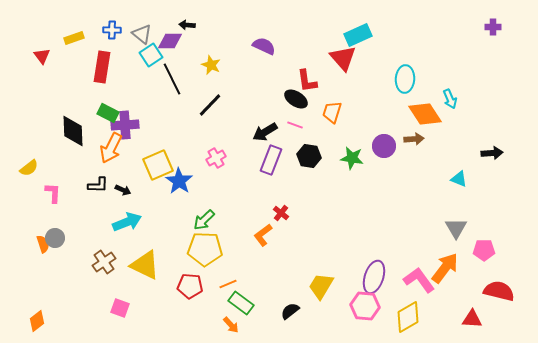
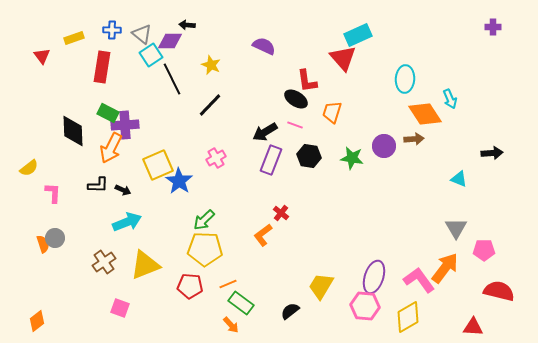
yellow triangle at (145, 265): rotated 48 degrees counterclockwise
red triangle at (472, 319): moved 1 px right, 8 px down
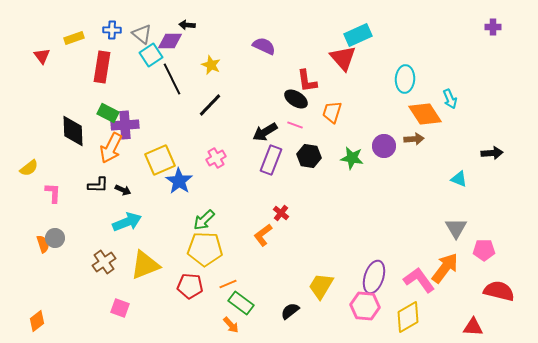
yellow square at (158, 165): moved 2 px right, 5 px up
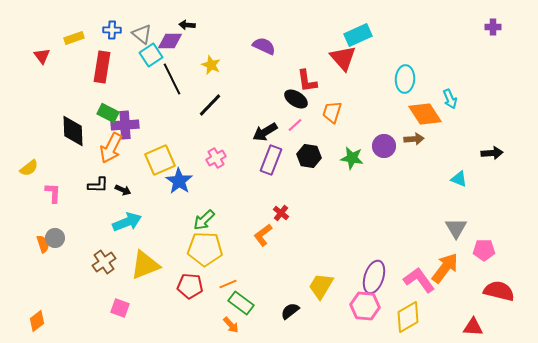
pink line at (295, 125): rotated 63 degrees counterclockwise
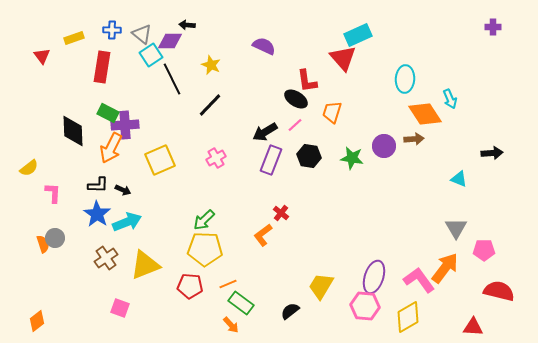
blue star at (179, 181): moved 82 px left, 33 px down
brown cross at (104, 262): moved 2 px right, 4 px up
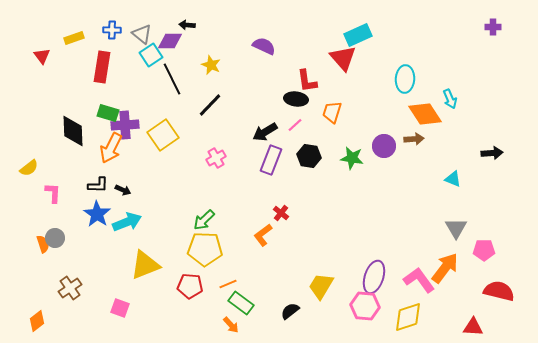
black ellipse at (296, 99): rotated 25 degrees counterclockwise
green rectangle at (108, 113): rotated 10 degrees counterclockwise
yellow square at (160, 160): moved 3 px right, 25 px up; rotated 12 degrees counterclockwise
cyan triangle at (459, 179): moved 6 px left
brown cross at (106, 258): moved 36 px left, 30 px down
yellow diamond at (408, 317): rotated 12 degrees clockwise
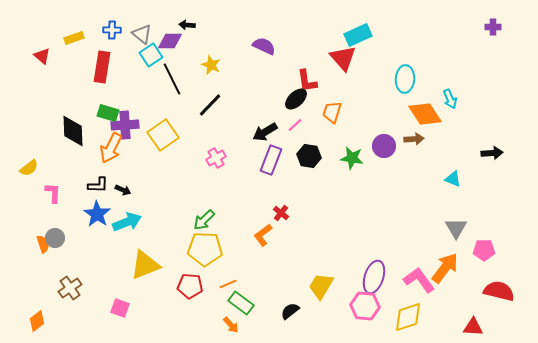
red triangle at (42, 56): rotated 12 degrees counterclockwise
black ellipse at (296, 99): rotated 50 degrees counterclockwise
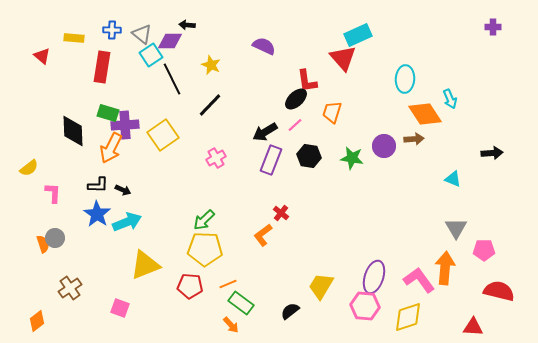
yellow rectangle at (74, 38): rotated 24 degrees clockwise
orange arrow at (445, 268): rotated 32 degrees counterclockwise
